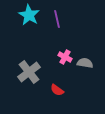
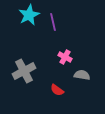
cyan star: rotated 15 degrees clockwise
purple line: moved 4 px left, 3 px down
gray semicircle: moved 3 px left, 12 px down
gray cross: moved 5 px left, 1 px up; rotated 10 degrees clockwise
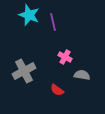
cyan star: rotated 25 degrees counterclockwise
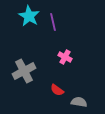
cyan star: moved 1 px down; rotated 10 degrees clockwise
gray semicircle: moved 3 px left, 27 px down
